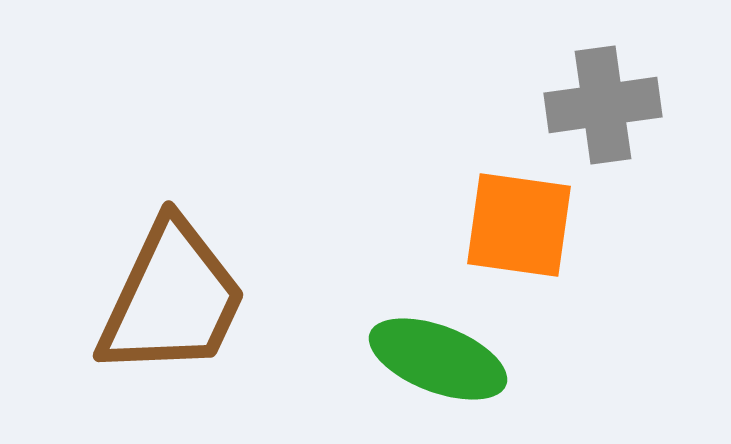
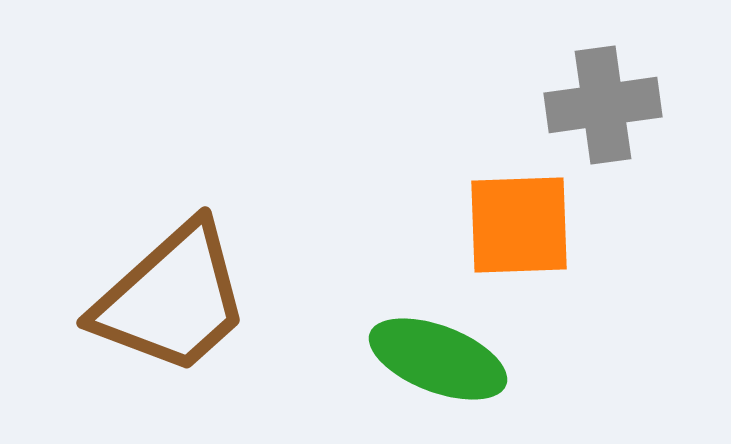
orange square: rotated 10 degrees counterclockwise
brown trapezoid: rotated 23 degrees clockwise
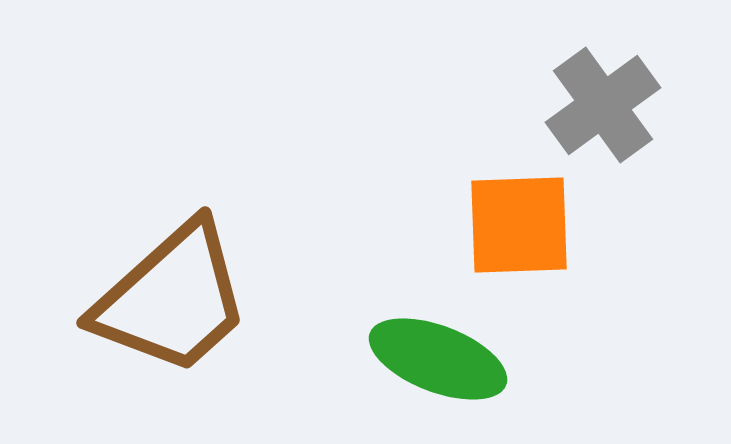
gray cross: rotated 28 degrees counterclockwise
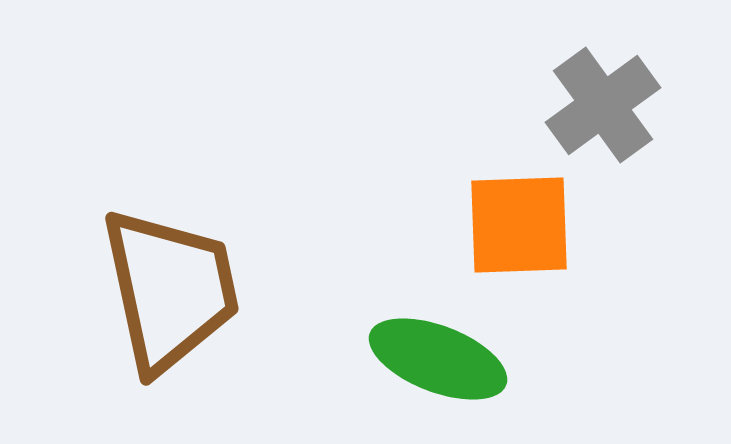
brown trapezoid: moved 2 px left, 9 px up; rotated 60 degrees counterclockwise
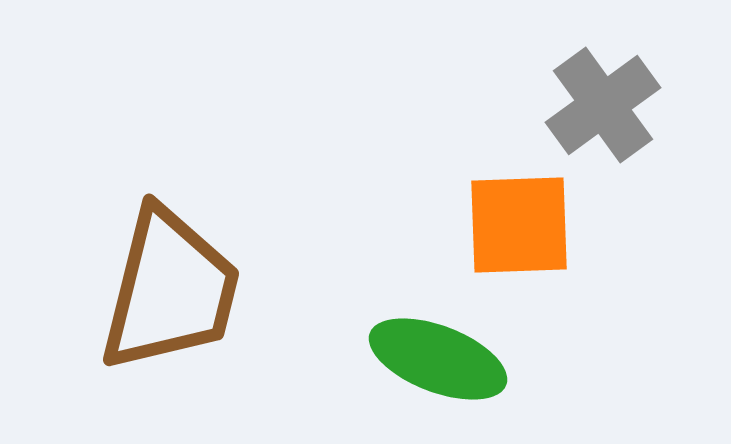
brown trapezoid: rotated 26 degrees clockwise
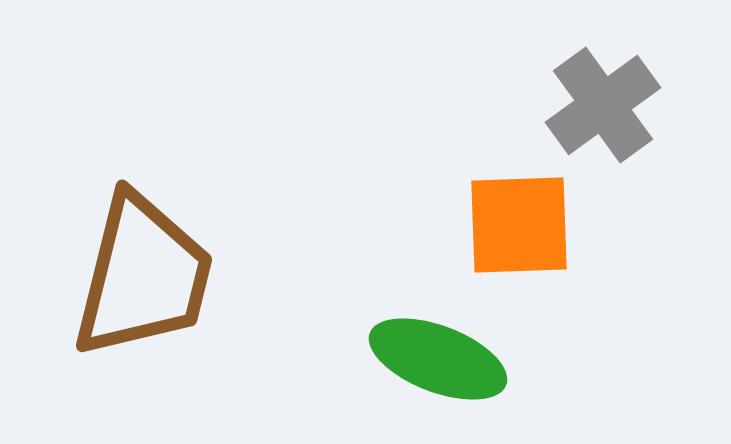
brown trapezoid: moved 27 px left, 14 px up
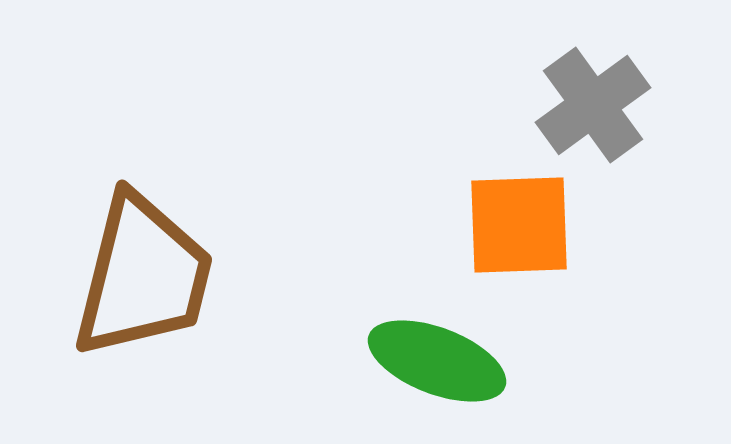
gray cross: moved 10 px left
green ellipse: moved 1 px left, 2 px down
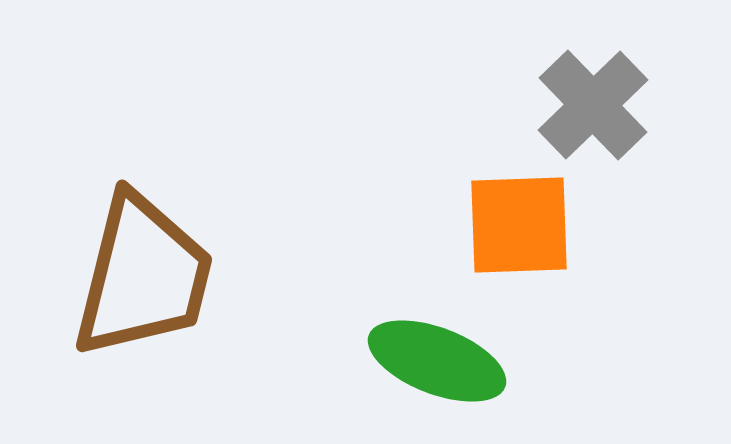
gray cross: rotated 8 degrees counterclockwise
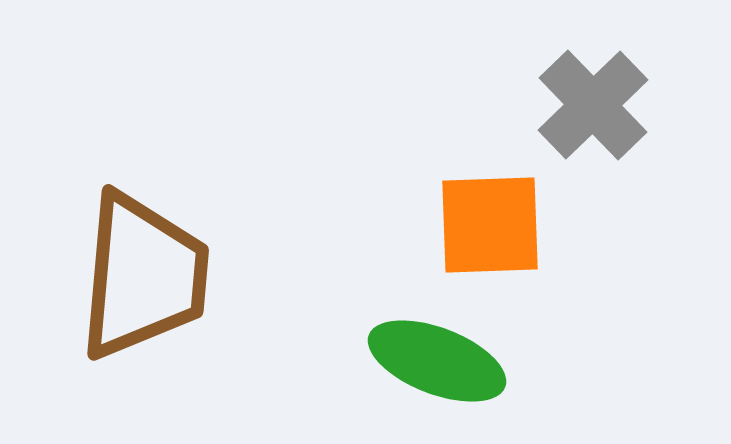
orange square: moved 29 px left
brown trapezoid: rotated 9 degrees counterclockwise
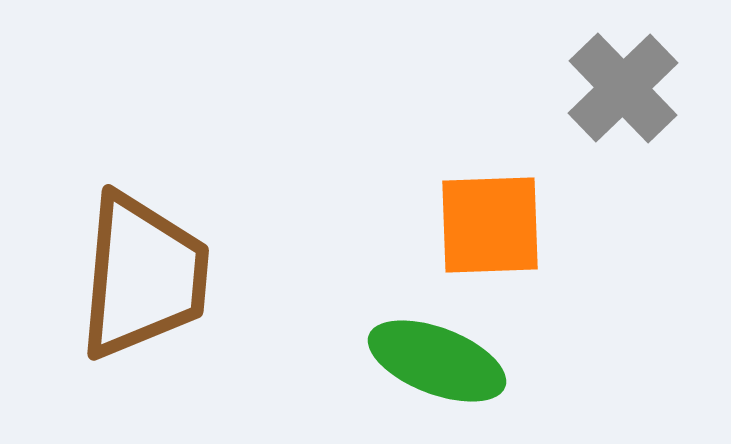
gray cross: moved 30 px right, 17 px up
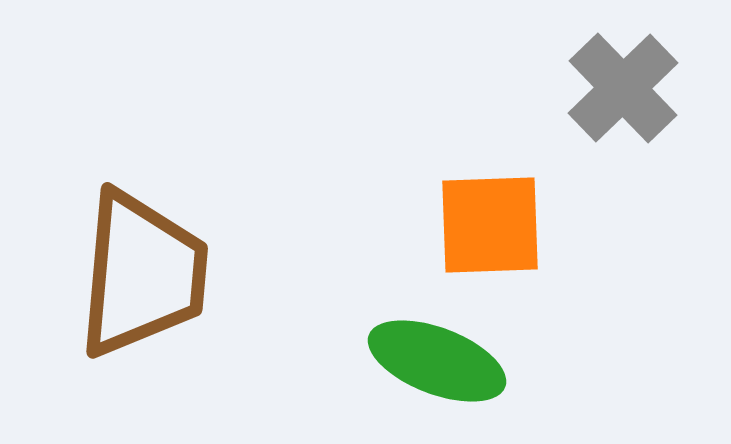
brown trapezoid: moved 1 px left, 2 px up
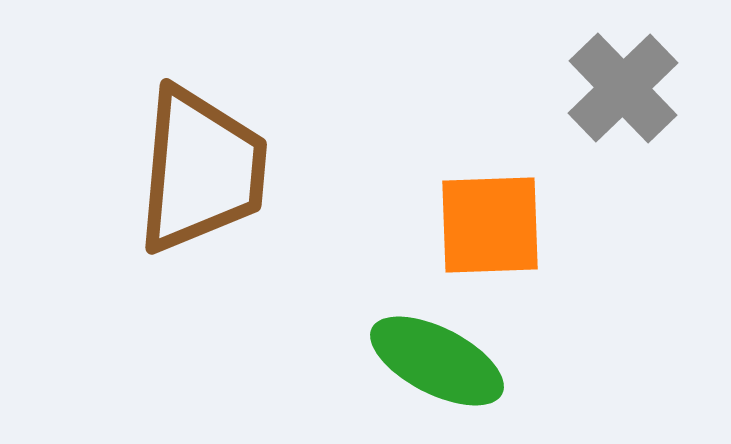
brown trapezoid: moved 59 px right, 104 px up
green ellipse: rotated 6 degrees clockwise
